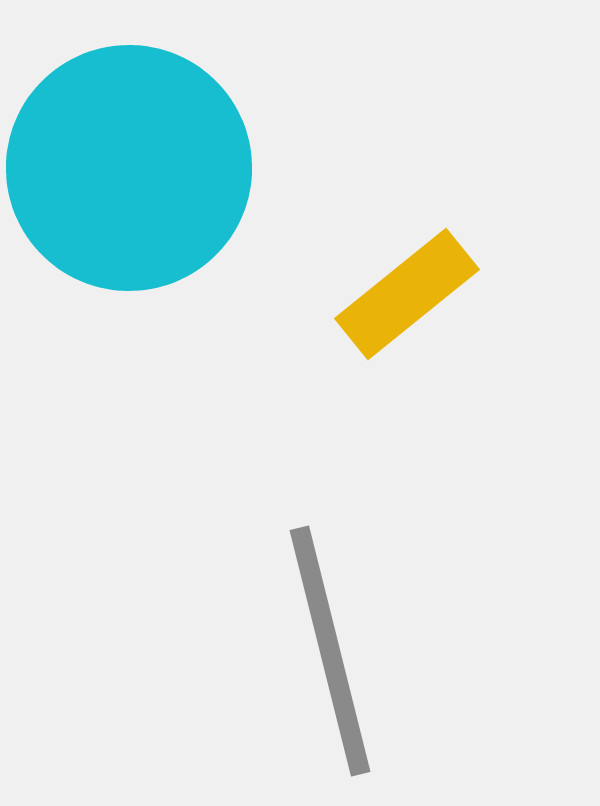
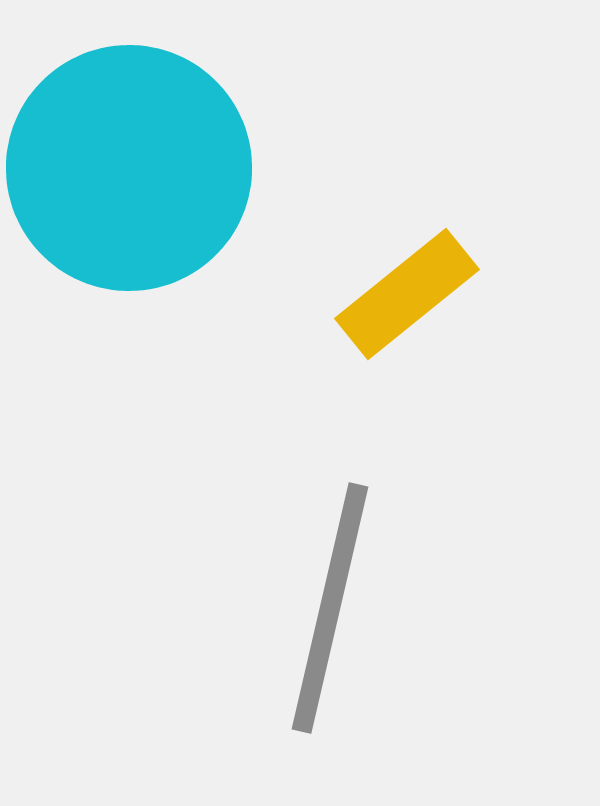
gray line: moved 43 px up; rotated 27 degrees clockwise
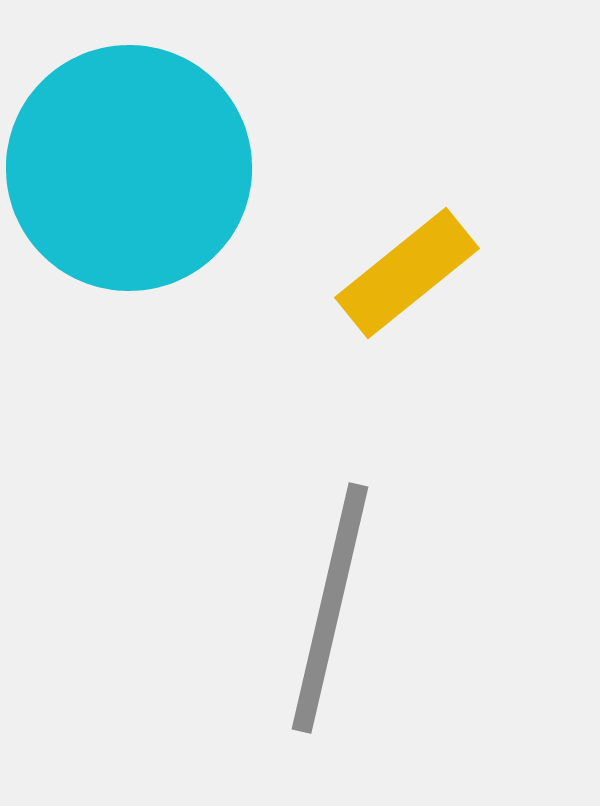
yellow rectangle: moved 21 px up
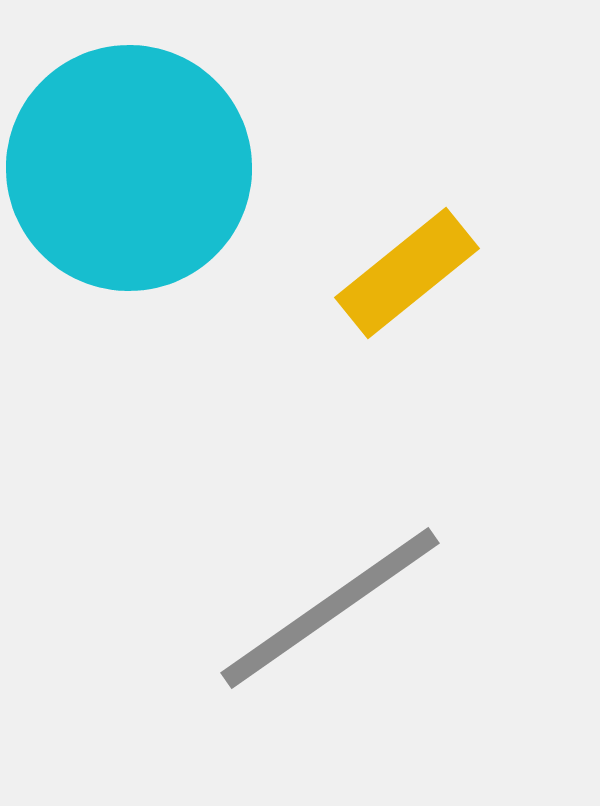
gray line: rotated 42 degrees clockwise
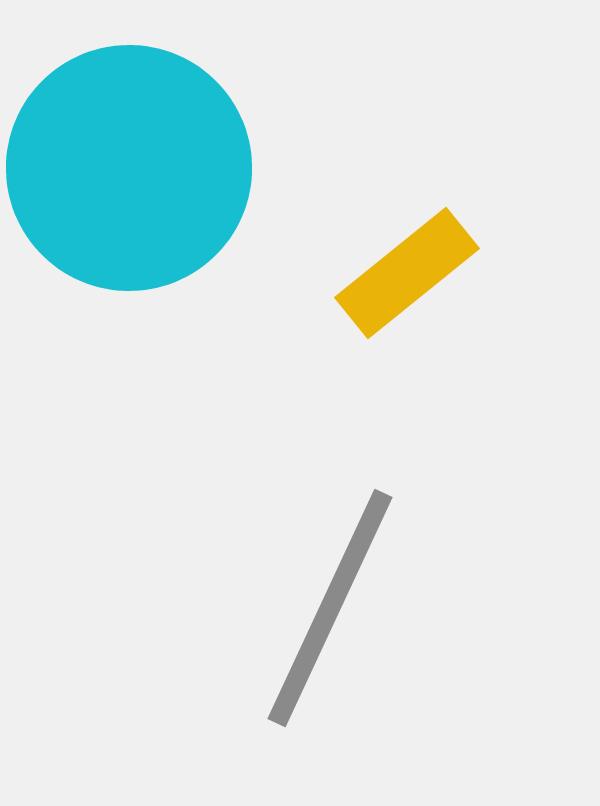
gray line: rotated 30 degrees counterclockwise
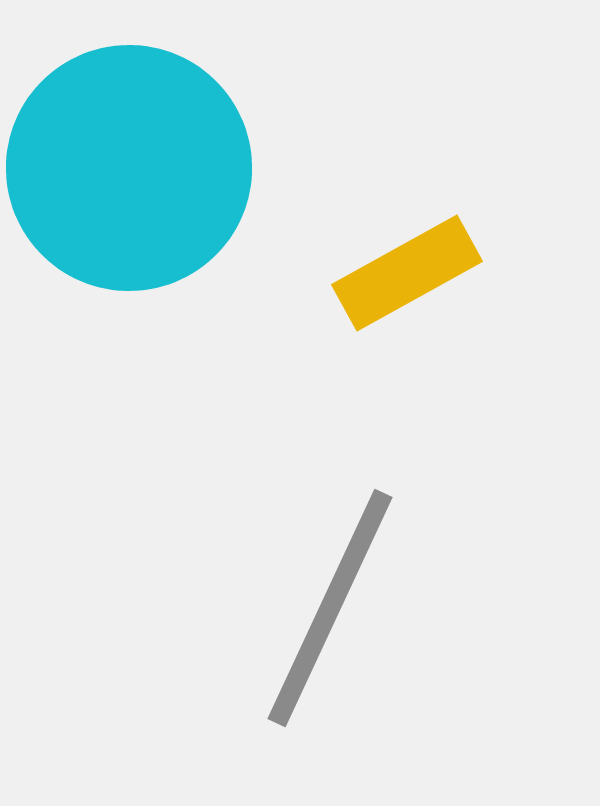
yellow rectangle: rotated 10 degrees clockwise
